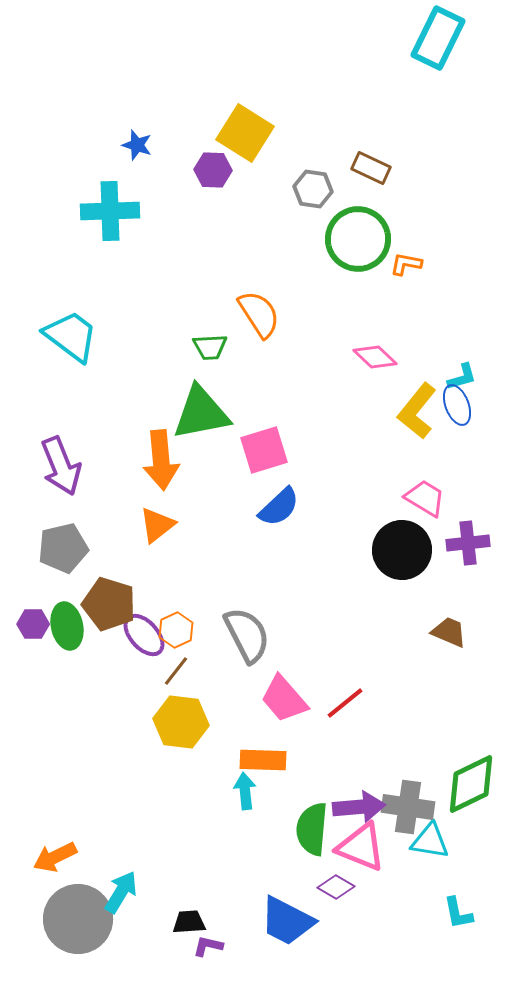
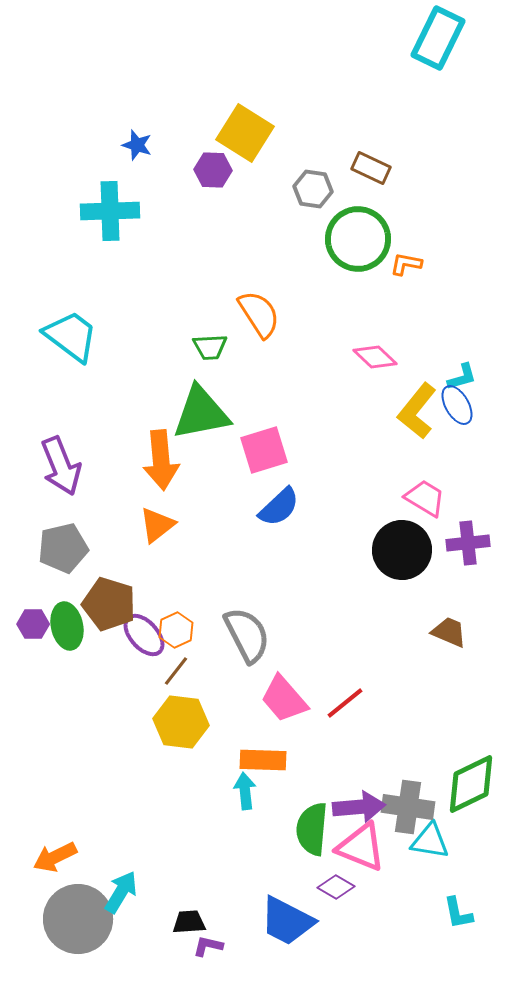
blue ellipse at (457, 405): rotated 9 degrees counterclockwise
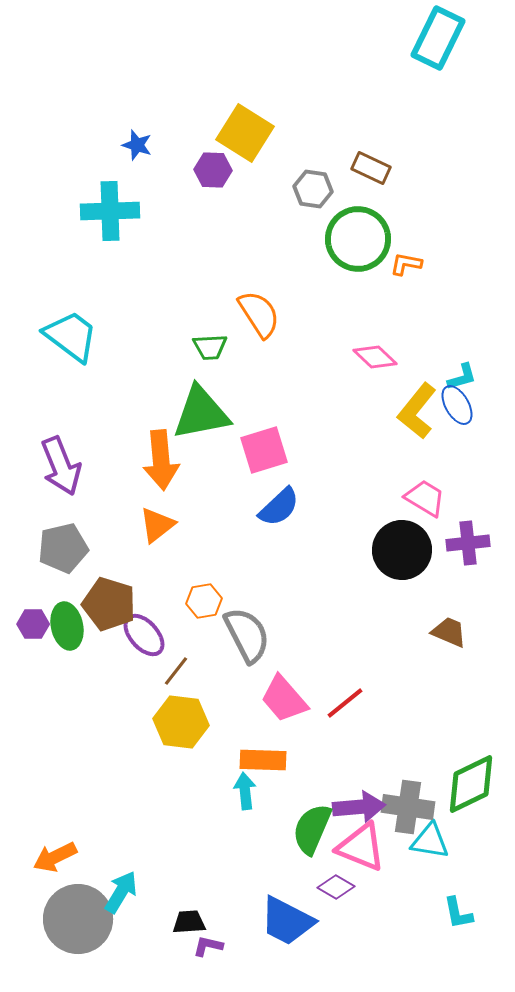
orange hexagon at (176, 630): moved 28 px right, 29 px up; rotated 16 degrees clockwise
green semicircle at (312, 829): rotated 18 degrees clockwise
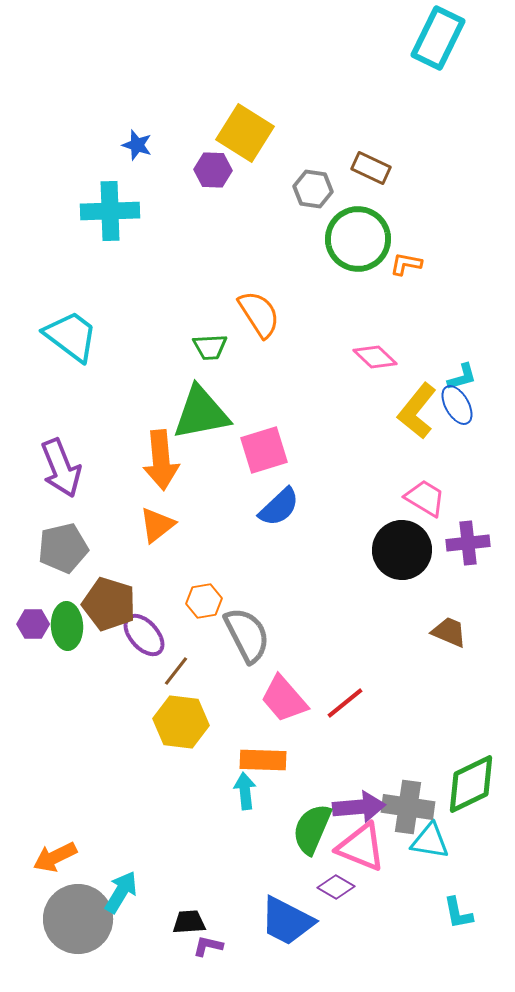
purple arrow at (61, 466): moved 2 px down
green ellipse at (67, 626): rotated 9 degrees clockwise
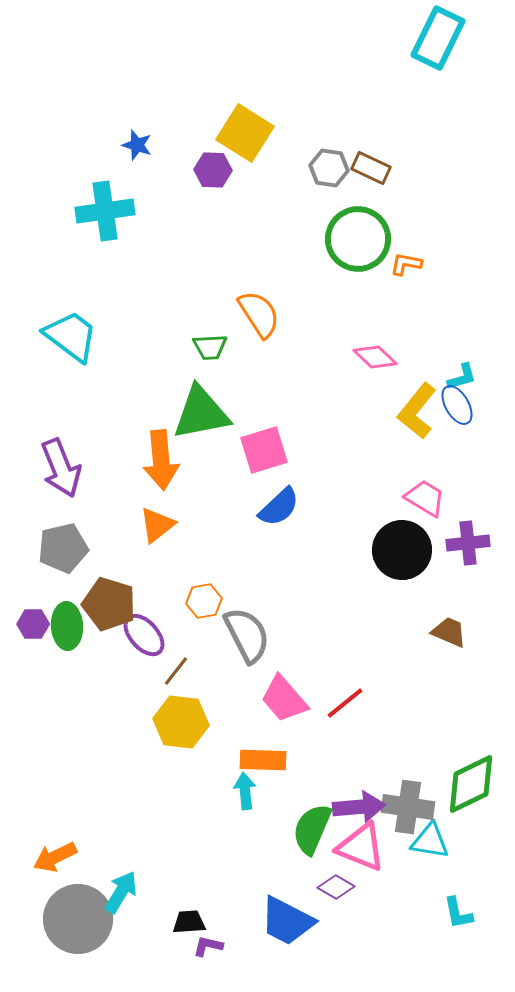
gray hexagon at (313, 189): moved 16 px right, 21 px up
cyan cross at (110, 211): moved 5 px left; rotated 6 degrees counterclockwise
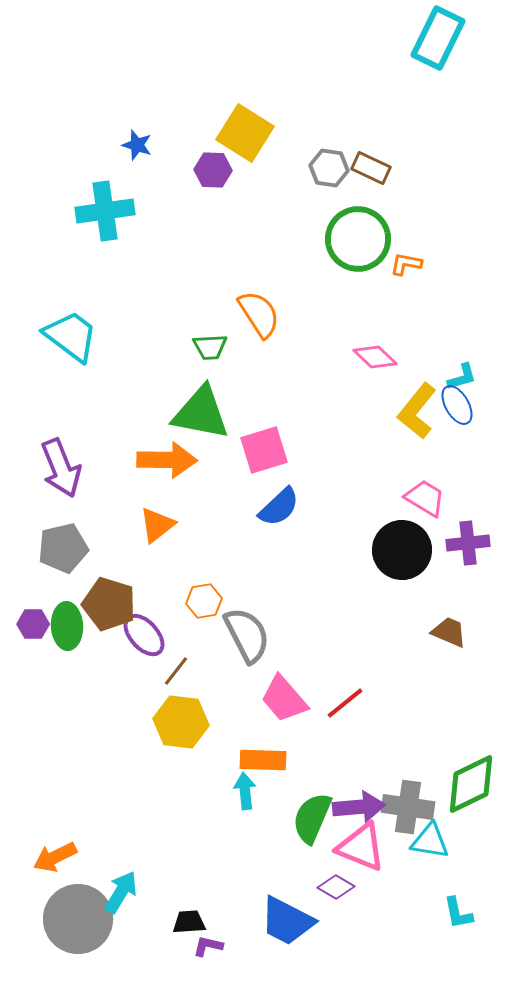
green triangle at (201, 413): rotated 22 degrees clockwise
orange arrow at (161, 460): moved 6 px right; rotated 84 degrees counterclockwise
green semicircle at (312, 829): moved 11 px up
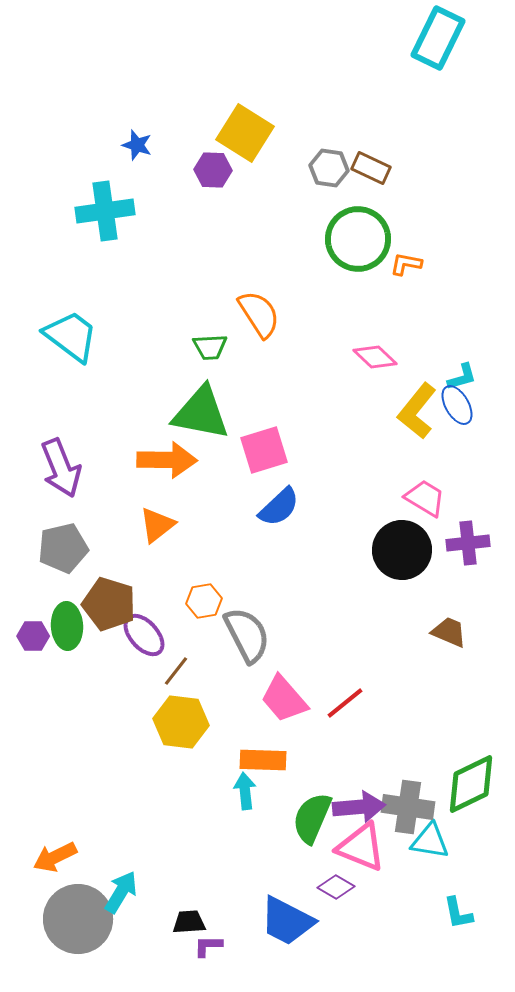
purple hexagon at (33, 624): moved 12 px down
purple L-shape at (208, 946): rotated 12 degrees counterclockwise
